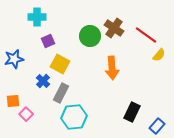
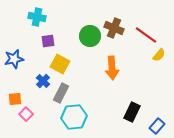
cyan cross: rotated 12 degrees clockwise
brown cross: rotated 12 degrees counterclockwise
purple square: rotated 16 degrees clockwise
orange square: moved 2 px right, 2 px up
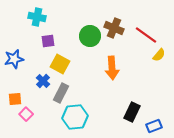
cyan hexagon: moved 1 px right
blue rectangle: moved 3 px left; rotated 28 degrees clockwise
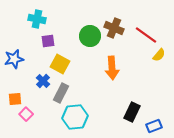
cyan cross: moved 2 px down
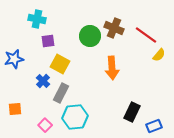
orange square: moved 10 px down
pink square: moved 19 px right, 11 px down
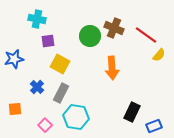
blue cross: moved 6 px left, 6 px down
cyan hexagon: moved 1 px right; rotated 15 degrees clockwise
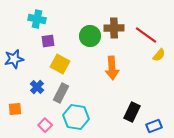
brown cross: rotated 24 degrees counterclockwise
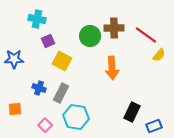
purple square: rotated 16 degrees counterclockwise
blue star: rotated 12 degrees clockwise
yellow square: moved 2 px right, 3 px up
blue cross: moved 2 px right, 1 px down; rotated 24 degrees counterclockwise
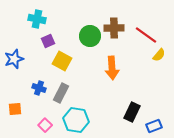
blue star: rotated 18 degrees counterclockwise
cyan hexagon: moved 3 px down
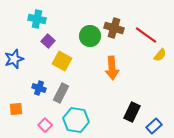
brown cross: rotated 18 degrees clockwise
purple square: rotated 24 degrees counterclockwise
yellow semicircle: moved 1 px right
orange square: moved 1 px right
blue rectangle: rotated 21 degrees counterclockwise
